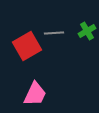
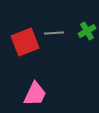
red square: moved 2 px left, 4 px up; rotated 8 degrees clockwise
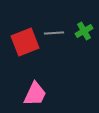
green cross: moved 3 px left
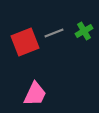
gray line: rotated 18 degrees counterclockwise
